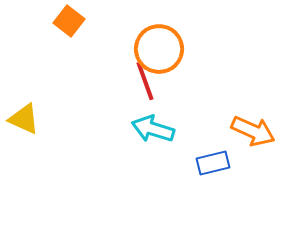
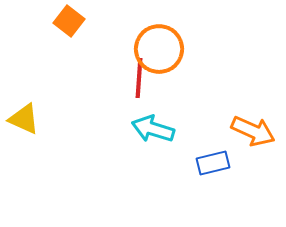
red line: moved 6 px left, 3 px up; rotated 24 degrees clockwise
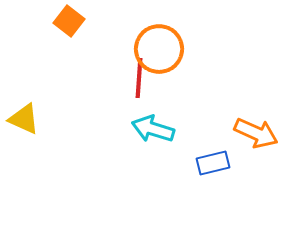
orange arrow: moved 3 px right, 2 px down
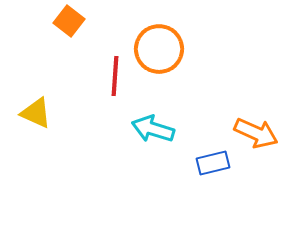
red line: moved 24 px left, 2 px up
yellow triangle: moved 12 px right, 6 px up
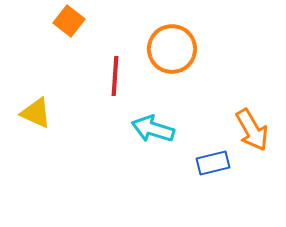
orange circle: moved 13 px right
orange arrow: moved 4 px left, 3 px up; rotated 36 degrees clockwise
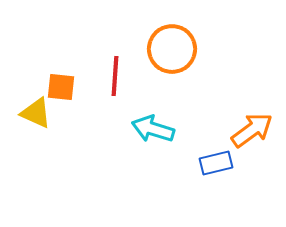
orange square: moved 8 px left, 66 px down; rotated 32 degrees counterclockwise
orange arrow: rotated 96 degrees counterclockwise
blue rectangle: moved 3 px right
